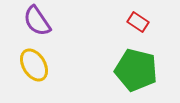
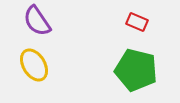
red rectangle: moved 1 px left; rotated 10 degrees counterclockwise
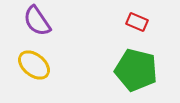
yellow ellipse: rotated 20 degrees counterclockwise
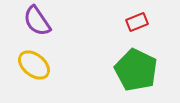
red rectangle: rotated 45 degrees counterclockwise
green pentagon: rotated 12 degrees clockwise
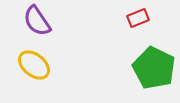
red rectangle: moved 1 px right, 4 px up
green pentagon: moved 18 px right, 2 px up
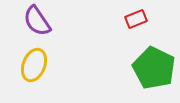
red rectangle: moved 2 px left, 1 px down
yellow ellipse: rotated 72 degrees clockwise
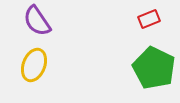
red rectangle: moved 13 px right
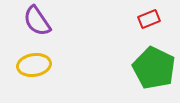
yellow ellipse: rotated 60 degrees clockwise
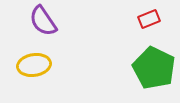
purple semicircle: moved 6 px right
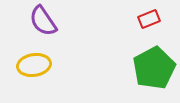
green pentagon: rotated 18 degrees clockwise
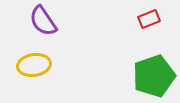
green pentagon: moved 8 px down; rotated 9 degrees clockwise
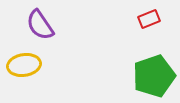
purple semicircle: moved 3 px left, 4 px down
yellow ellipse: moved 10 px left
